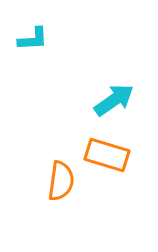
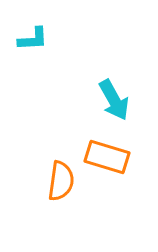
cyan arrow: rotated 96 degrees clockwise
orange rectangle: moved 2 px down
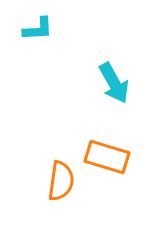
cyan L-shape: moved 5 px right, 10 px up
cyan arrow: moved 17 px up
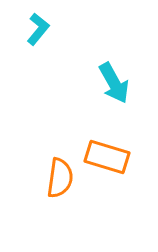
cyan L-shape: rotated 48 degrees counterclockwise
orange semicircle: moved 1 px left, 3 px up
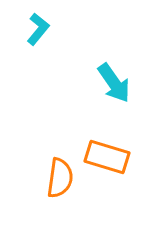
cyan arrow: rotated 6 degrees counterclockwise
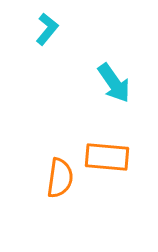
cyan L-shape: moved 9 px right
orange rectangle: rotated 12 degrees counterclockwise
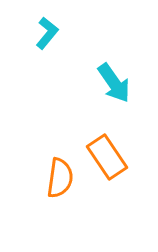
cyan L-shape: moved 4 px down
orange rectangle: rotated 51 degrees clockwise
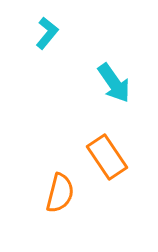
orange semicircle: moved 15 px down; rotated 6 degrees clockwise
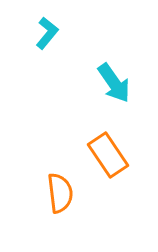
orange rectangle: moved 1 px right, 2 px up
orange semicircle: rotated 21 degrees counterclockwise
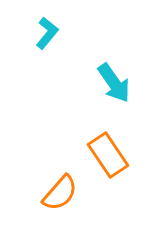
orange semicircle: rotated 48 degrees clockwise
